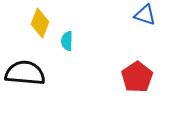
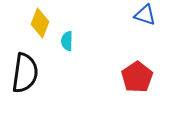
black semicircle: rotated 93 degrees clockwise
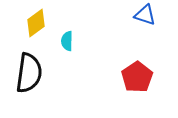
yellow diamond: moved 4 px left; rotated 32 degrees clockwise
black semicircle: moved 4 px right
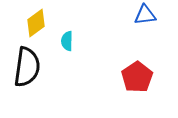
blue triangle: rotated 25 degrees counterclockwise
black semicircle: moved 2 px left, 6 px up
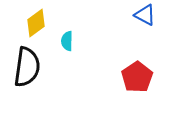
blue triangle: rotated 35 degrees clockwise
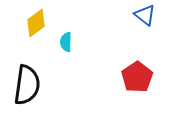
blue triangle: rotated 10 degrees clockwise
cyan semicircle: moved 1 px left, 1 px down
black semicircle: moved 18 px down
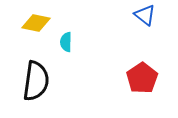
yellow diamond: rotated 48 degrees clockwise
red pentagon: moved 5 px right, 1 px down
black semicircle: moved 9 px right, 4 px up
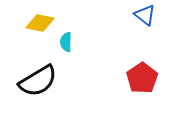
yellow diamond: moved 4 px right
black semicircle: moved 2 px right; rotated 51 degrees clockwise
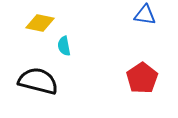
blue triangle: rotated 30 degrees counterclockwise
cyan semicircle: moved 2 px left, 4 px down; rotated 12 degrees counterclockwise
black semicircle: rotated 135 degrees counterclockwise
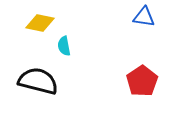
blue triangle: moved 1 px left, 2 px down
red pentagon: moved 3 px down
